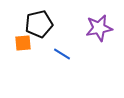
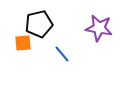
purple star: rotated 20 degrees clockwise
blue line: rotated 18 degrees clockwise
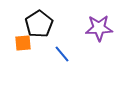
black pentagon: rotated 20 degrees counterclockwise
purple star: rotated 12 degrees counterclockwise
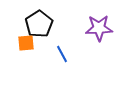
orange square: moved 3 px right
blue line: rotated 12 degrees clockwise
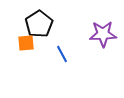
purple star: moved 4 px right, 6 px down
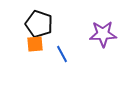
black pentagon: rotated 20 degrees counterclockwise
orange square: moved 9 px right, 1 px down
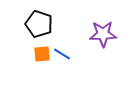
orange square: moved 7 px right, 10 px down
blue line: rotated 30 degrees counterclockwise
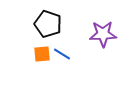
black pentagon: moved 9 px right
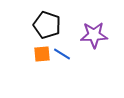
black pentagon: moved 1 px left, 1 px down
purple star: moved 9 px left, 1 px down
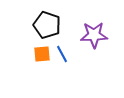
blue line: rotated 30 degrees clockwise
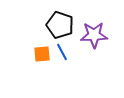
black pentagon: moved 13 px right
blue line: moved 2 px up
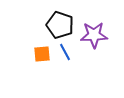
blue line: moved 3 px right
